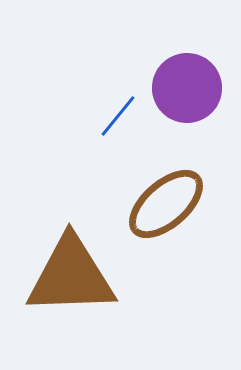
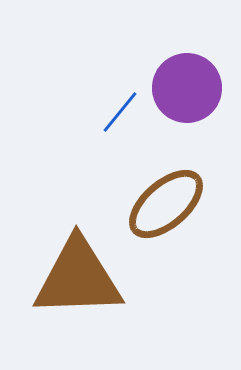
blue line: moved 2 px right, 4 px up
brown triangle: moved 7 px right, 2 px down
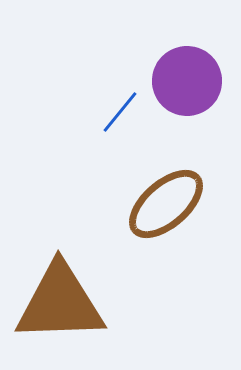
purple circle: moved 7 px up
brown triangle: moved 18 px left, 25 px down
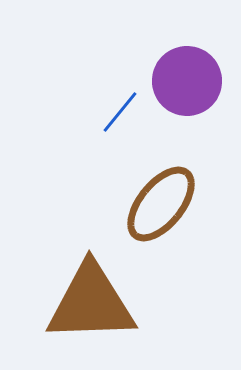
brown ellipse: moved 5 px left; rotated 10 degrees counterclockwise
brown triangle: moved 31 px right
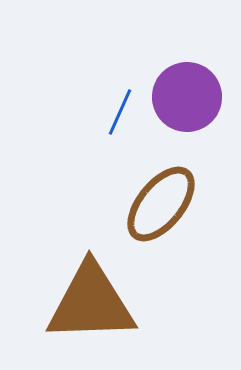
purple circle: moved 16 px down
blue line: rotated 15 degrees counterclockwise
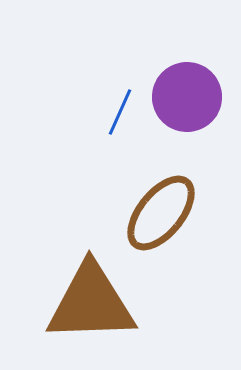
brown ellipse: moved 9 px down
